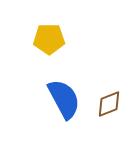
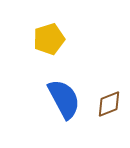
yellow pentagon: rotated 16 degrees counterclockwise
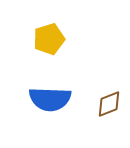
blue semicircle: moved 14 px left; rotated 120 degrees clockwise
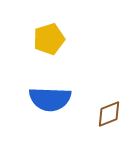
brown diamond: moved 10 px down
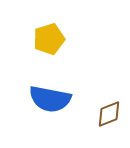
blue semicircle: rotated 9 degrees clockwise
